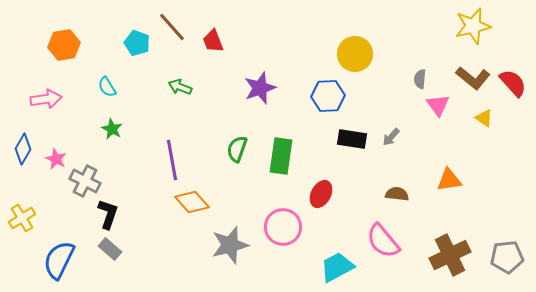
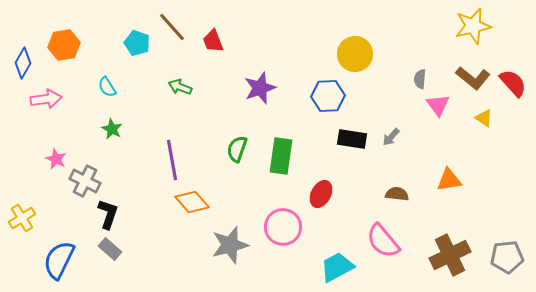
blue diamond: moved 86 px up
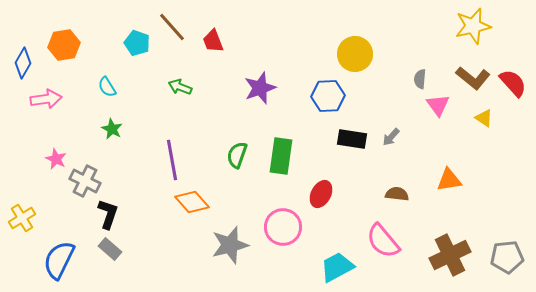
green semicircle: moved 6 px down
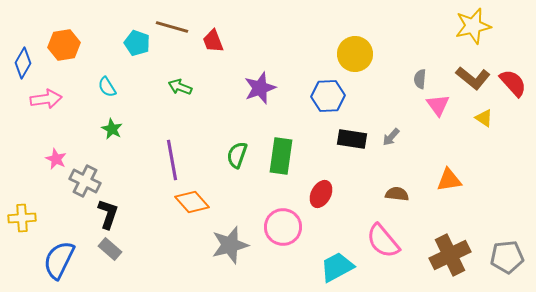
brown line: rotated 32 degrees counterclockwise
yellow cross: rotated 28 degrees clockwise
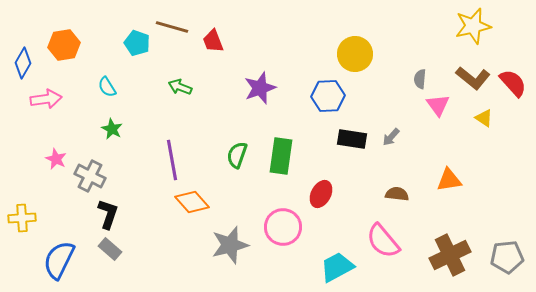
gray cross: moved 5 px right, 5 px up
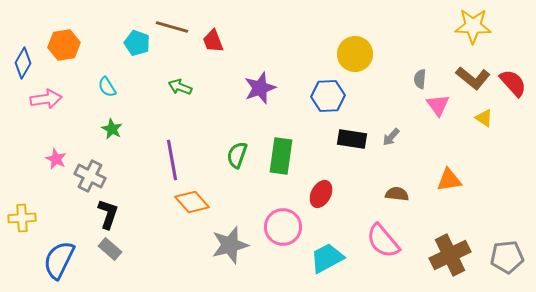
yellow star: rotated 15 degrees clockwise
cyan trapezoid: moved 10 px left, 9 px up
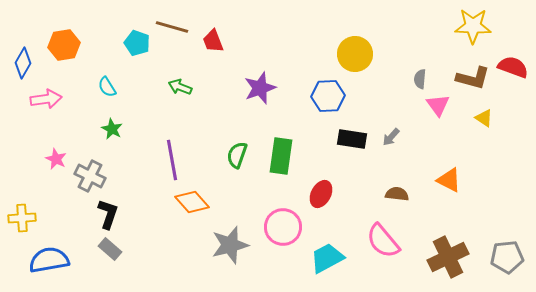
brown L-shape: rotated 24 degrees counterclockwise
red semicircle: moved 16 px up; rotated 28 degrees counterclockwise
orange triangle: rotated 36 degrees clockwise
brown cross: moved 2 px left, 2 px down
blue semicircle: moved 10 px left; rotated 54 degrees clockwise
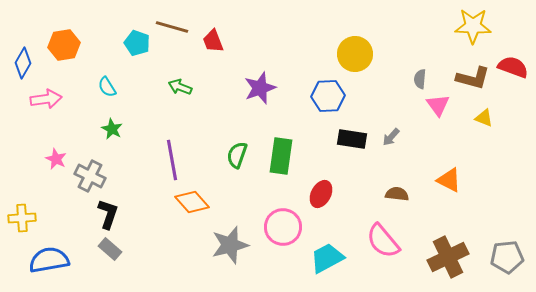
yellow triangle: rotated 12 degrees counterclockwise
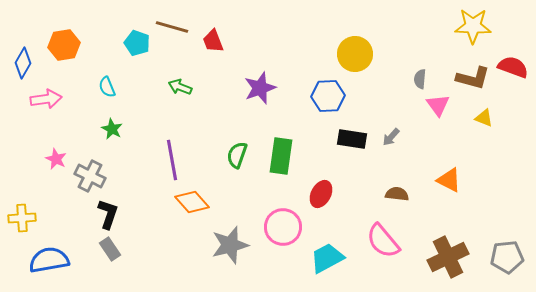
cyan semicircle: rotated 10 degrees clockwise
gray rectangle: rotated 15 degrees clockwise
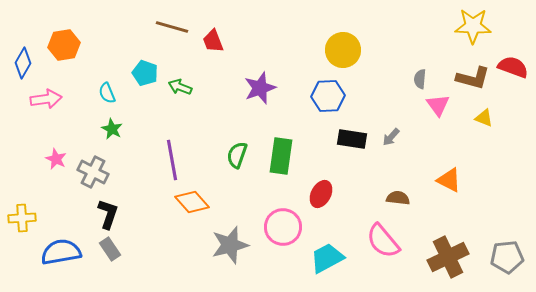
cyan pentagon: moved 8 px right, 30 px down
yellow circle: moved 12 px left, 4 px up
cyan semicircle: moved 6 px down
gray cross: moved 3 px right, 4 px up
brown semicircle: moved 1 px right, 4 px down
blue semicircle: moved 12 px right, 8 px up
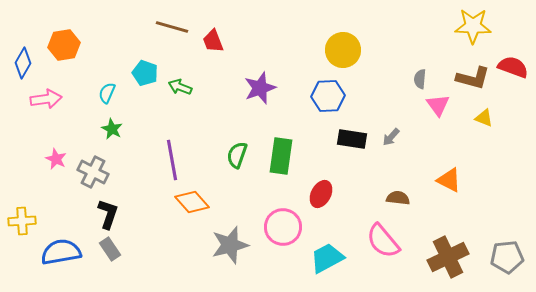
cyan semicircle: rotated 45 degrees clockwise
yellow cross: moved 3 px down
